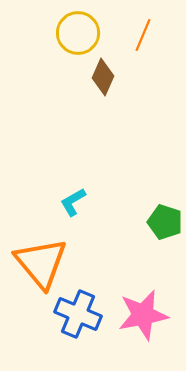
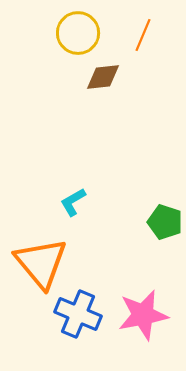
brown diamond: rotated 60 degrees clockwise
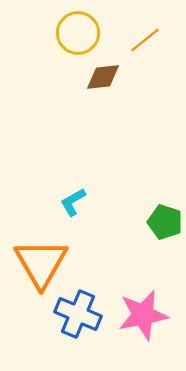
orange line: moved 2 px right, 5 px down; rotated 28 degrees clockwise
orange triangle: rotated 10 degrees clockwise
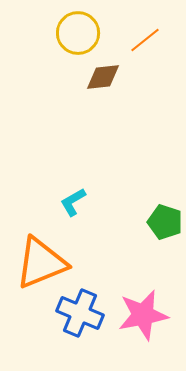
orange triangle: rotated 38 degrees clockwise
blue cross: moved 2 px right, 1 px up
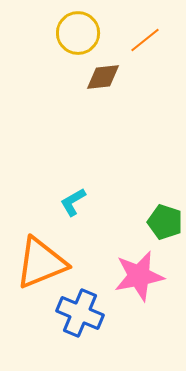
pink star: moved 4 px left, 39 px up
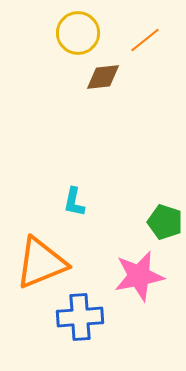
cyan L-shape: moved 1 px right; rotated 48 degrees counterclockwise
blue cross: moved 4 px down; rotated 27 degrees counterclockwise
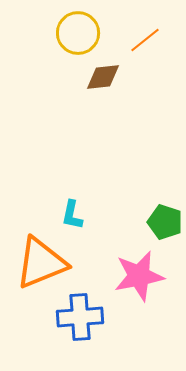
cyan L-shape: moved 2 px left, 13 px down
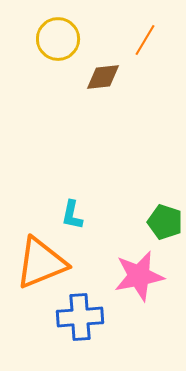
yellow circle: moved 20 px left, 6 px down
orange line: rotated 20 degrees counterclockwise
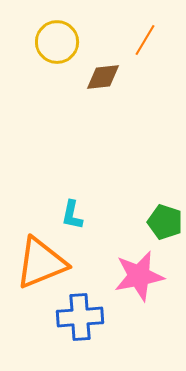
yellow circle: moved 1 px left, 3 px down
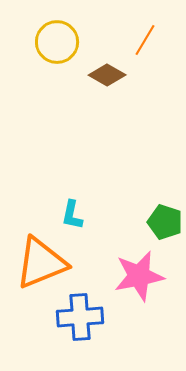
brown diamond: moved 4 px right, 2 px up; rotated 36 degrees clockwise
